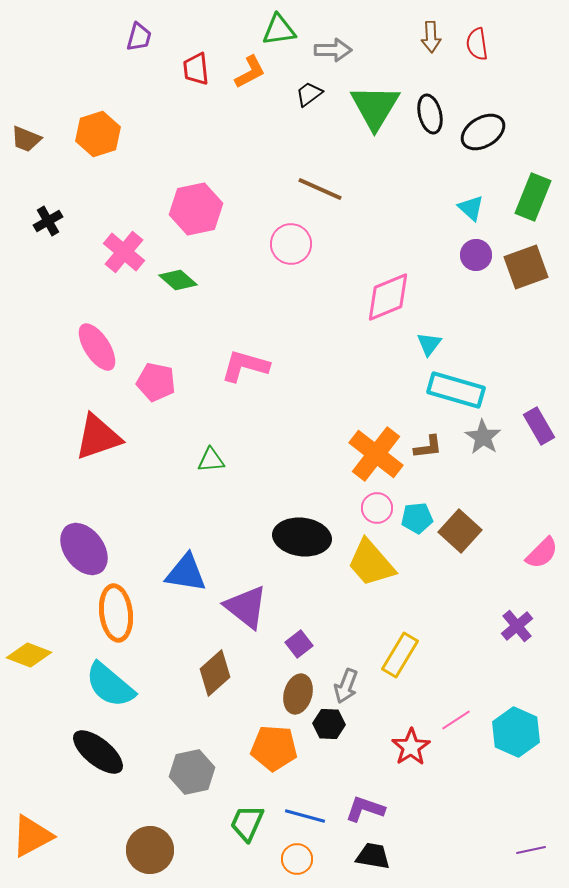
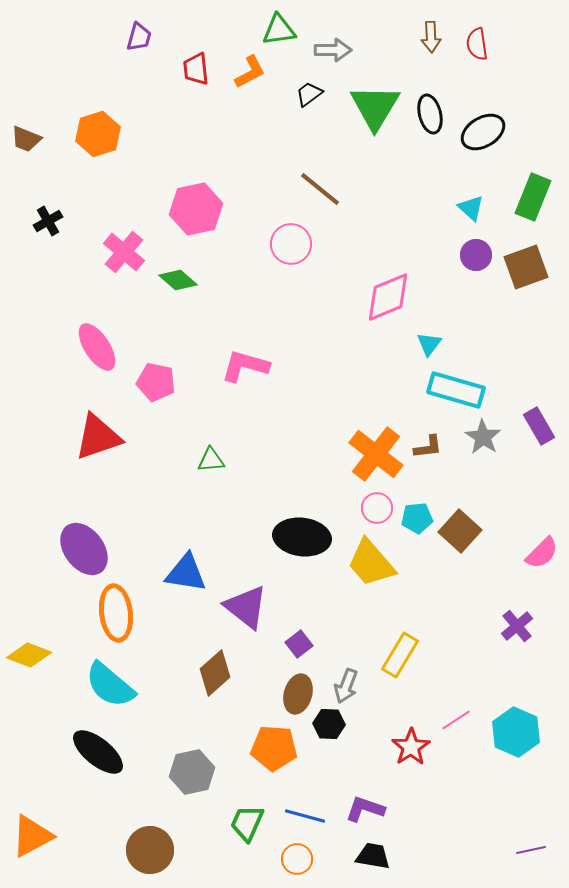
brown line at (320, 189): rotated 15 degrees clockwise
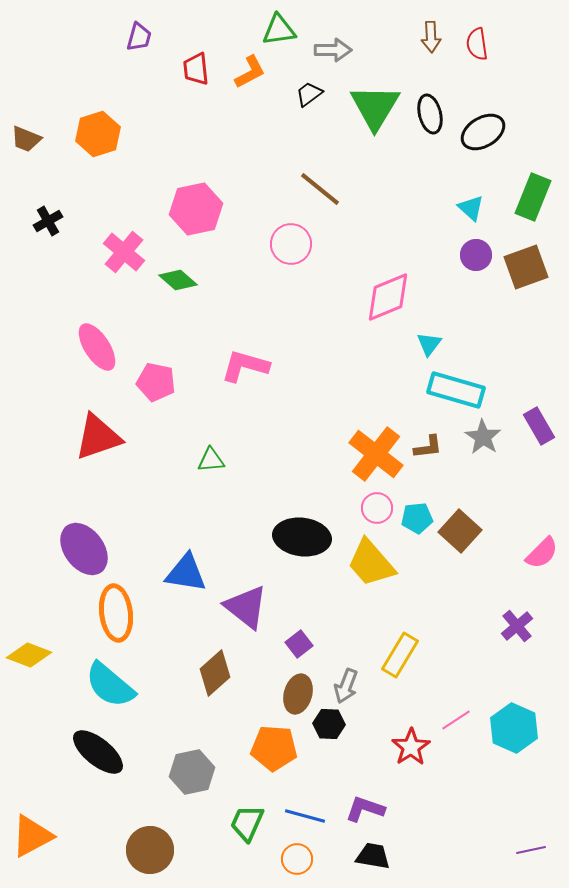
cyan hexagon at (516, 732): moved 2 px left, 4 px up
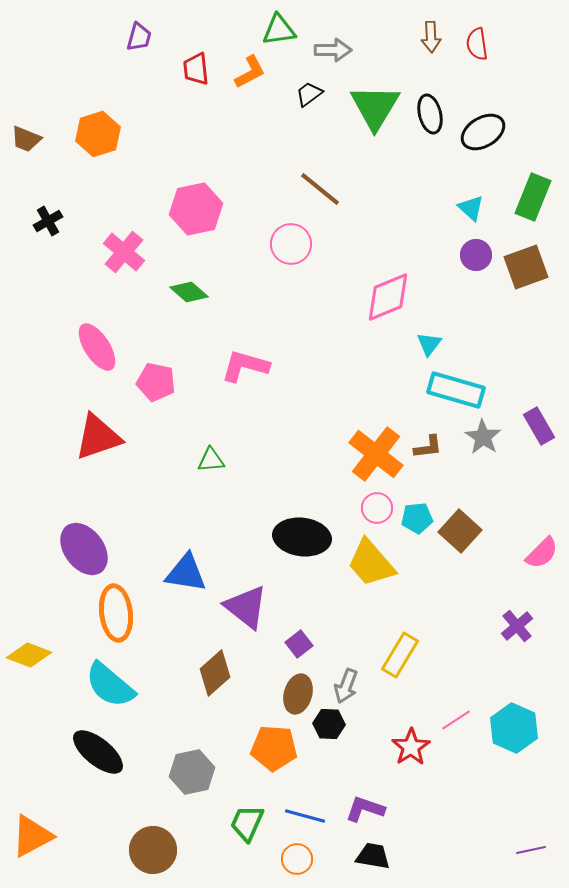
green diamond at (178, 280): moved 11 px right, 12 px down
brown circle at (150, 850): moved 3 px right
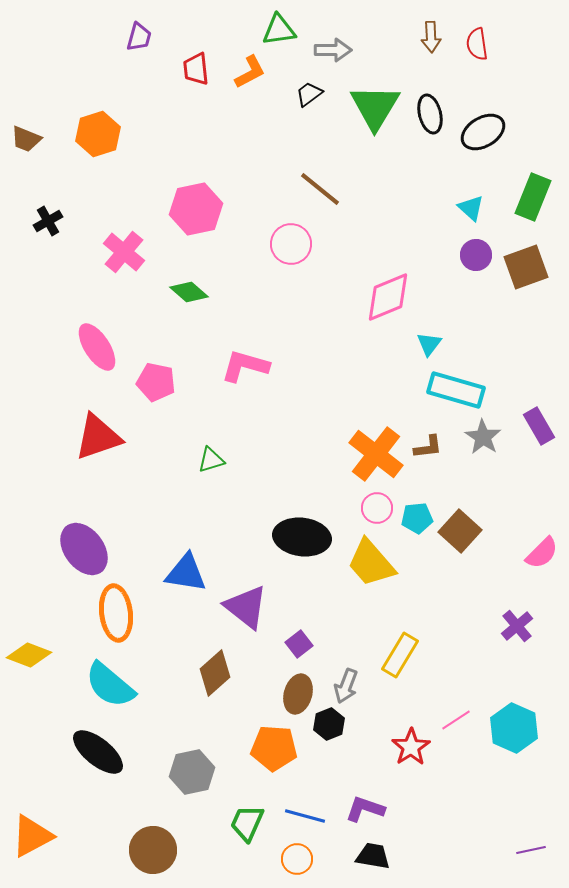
green triangle at (211, 460): rotated 12 degrees counterclockwise
black hexagon at (329, 724): rotated 24 degrees counterclockwise
